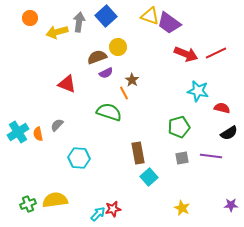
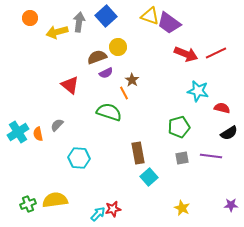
red triangle: moved 3 px right, 1 px down; rotated 18 degrees clockwise
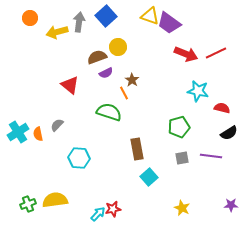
brown rectangle: moved 1 px left, 4 px up
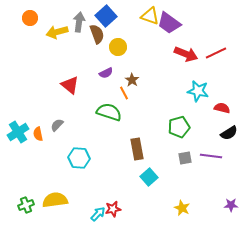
brown semicircle: moved 23 px up; rotated 90 degrees clockwise
gray square: moved 3 px right
green cross: moved 2 px left, 1 px down
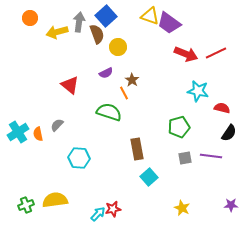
black semicircle: rotated 24 degrees counterclockwise
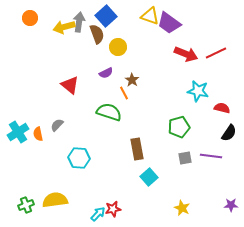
yellow arrow: moved 7 px right, 5 px up
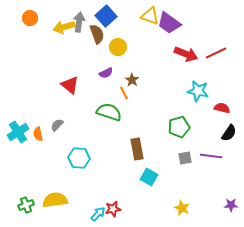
cyan square: rotated 18 degrees counterclockwise
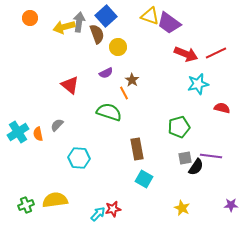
cyan star: moved 7 px up; rotated 25 degrees counterclockwise
black semicircle: moved 33 px left, 34 px down
cyan square: moved 5 px left, 2 px down
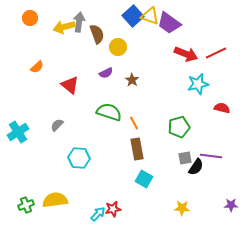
blue square: moved 27 px right
orange line: moved 10 px right, 30 px down
orange semicircle: moved 1 px left, 67 px up; rotated 120 degrees counterclockwise
yellow star: rotated 21 degrees counterclockwise
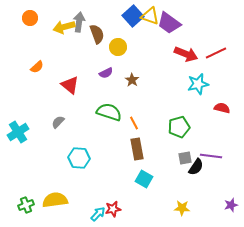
gray semicircle: moved 1 px right, 3 px up
purple star: rotated 16 degrees counterclockwise
